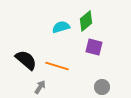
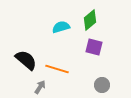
green diamond: moved 4 px right, 1 px up
orange line: moved 3 px down
gray circle: moved 2 px up
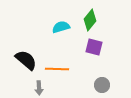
green diamond: rotated 10 degrees counterclockwise
orange line: rotated 15 degrees counterclockwise
gray arrow: moved 1 px left, 1 px down; rotated 144 degrees clockwise
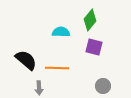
cyan semicircle: moved 5 px down; rotated 18 degrees clockwise
orange line: moved 1 px up
gray circle: moved 1 px right, 1 px down
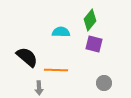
purple square: moved 3 px up
black semicircle: moved 1 px right, 3 px up
orange line: moved 1 px left, 2 px down
gray circle: moved 1 px right, 3 px up
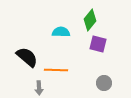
purple square: moved 4 px right
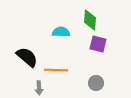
green diamond: rotated 35 degrees counterclockwise
gray circle: moved 8 px left
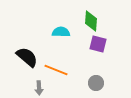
green diamond: moved 1 px right, 1 px down
orange line: rotated 20 degrees clockwise
